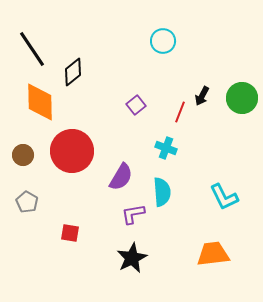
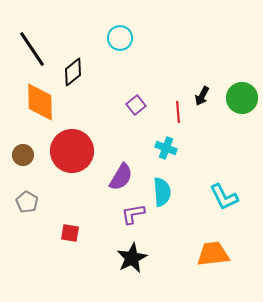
cyan circle: moved 43 px left, 3 px up
red line: moved 2 px left; rotated 25 degrees counterclockwise
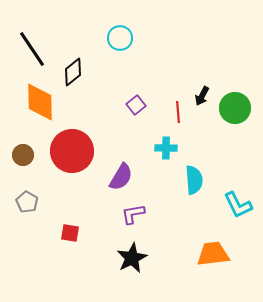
green circle: moved 7 px left, 10 px down
cyan cross: rotated 20 degrees counterclockwise
cyan semicircle: moved 32 px right, 12 px up
cyan L-shape: moved 14 px right, 8 px down
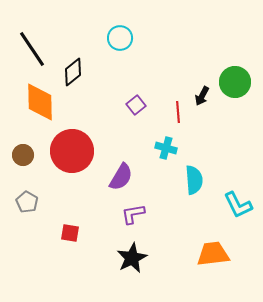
green circle: moved 26 px up
cyan cross: rotated 15 degrees clockwise
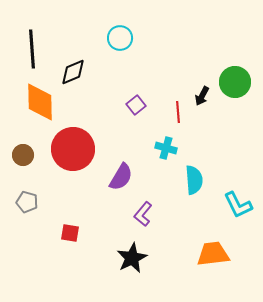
black line: rotated 30 degrees clockwise
black diamond: rotated 16 degrees clockwise
red circle: moved 1 px right, 2 px up
gray pentagon: rotated 15 degrees counterclockwise
purple L-shape: moved 10 px right; rotated 40 degrees counterclockwise
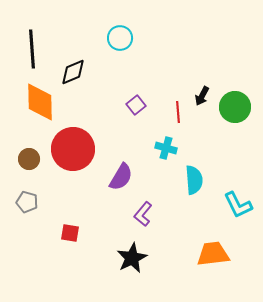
green circle: moved 25 px down
brown circle: moved 6 px right, 4 px down
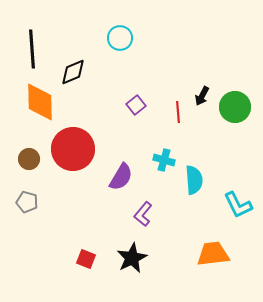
cyan cross: moved 2 px left, 12 px down
red square: moved 16 px right, 26 px down; rotated 12 degrees clockwise
